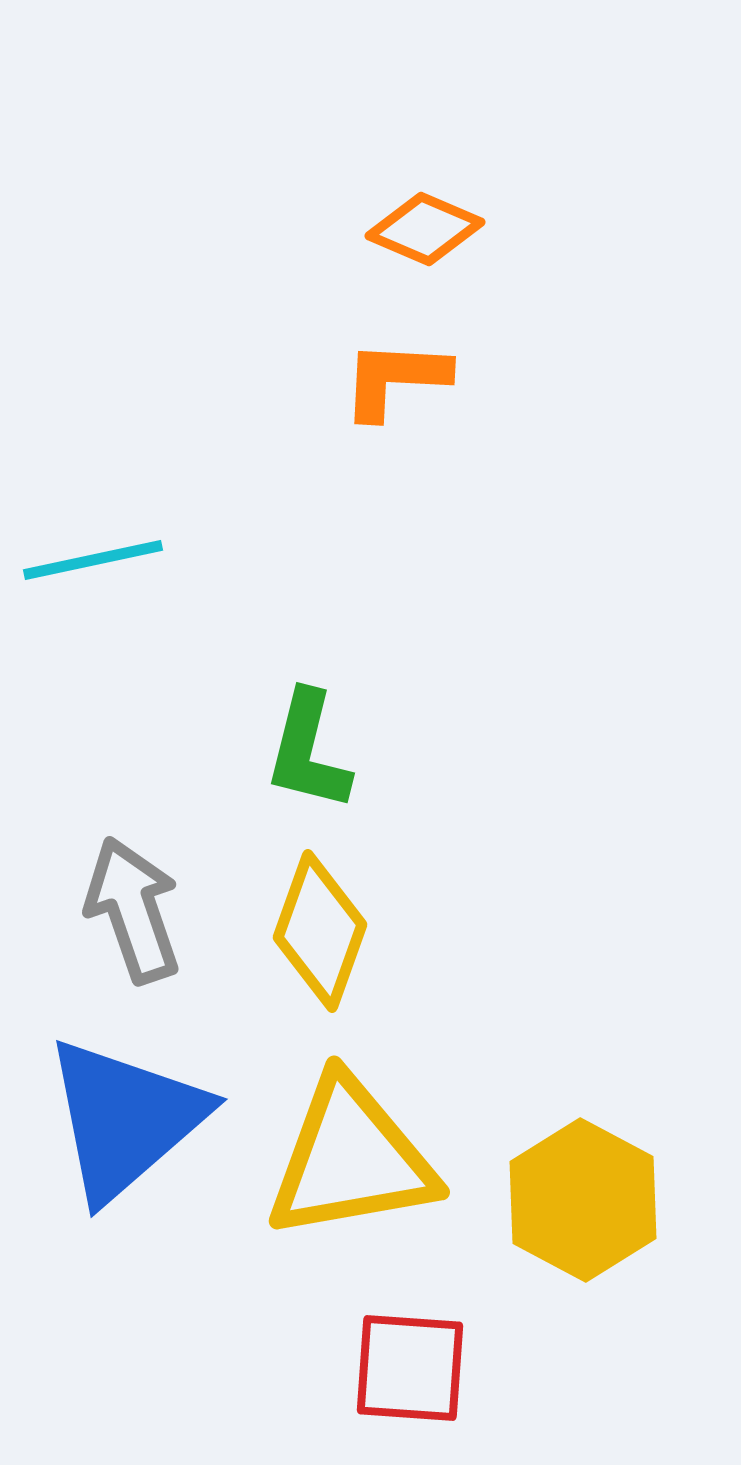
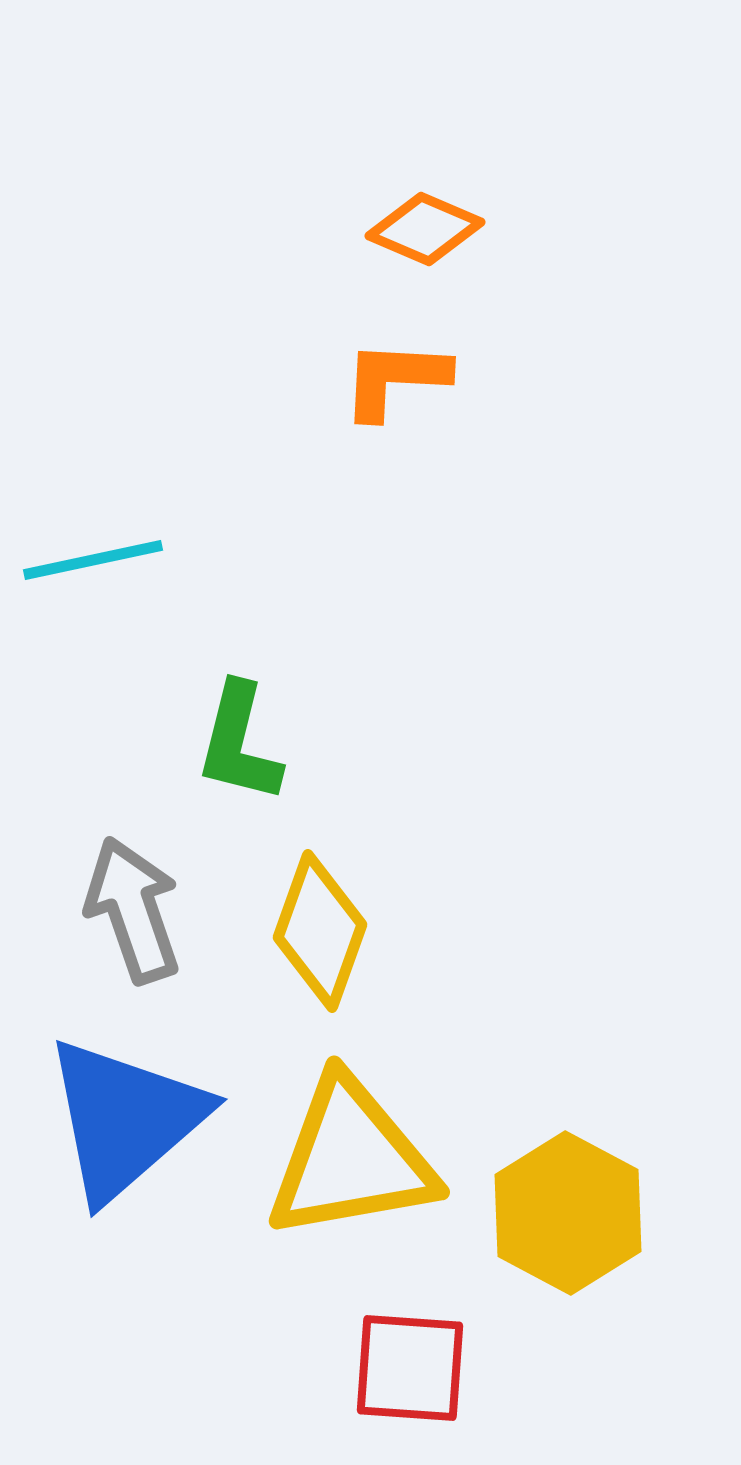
green L-shape: moved 69 px left, 8 px up
yellow hexagon: moved 15 px left, 13 px down
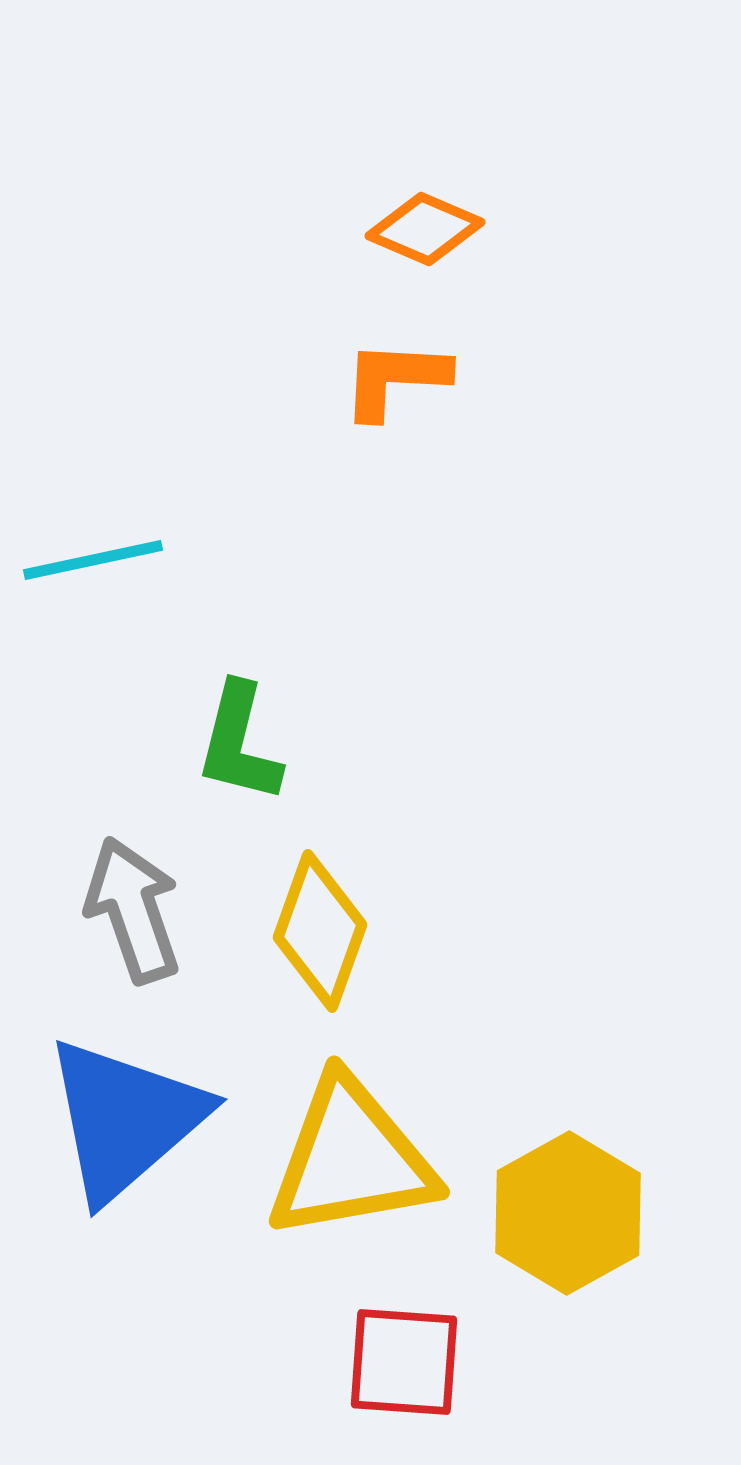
yellow hexagon: rotated 3 degrees clockwise
red square: moved 6 px left, 6 px up
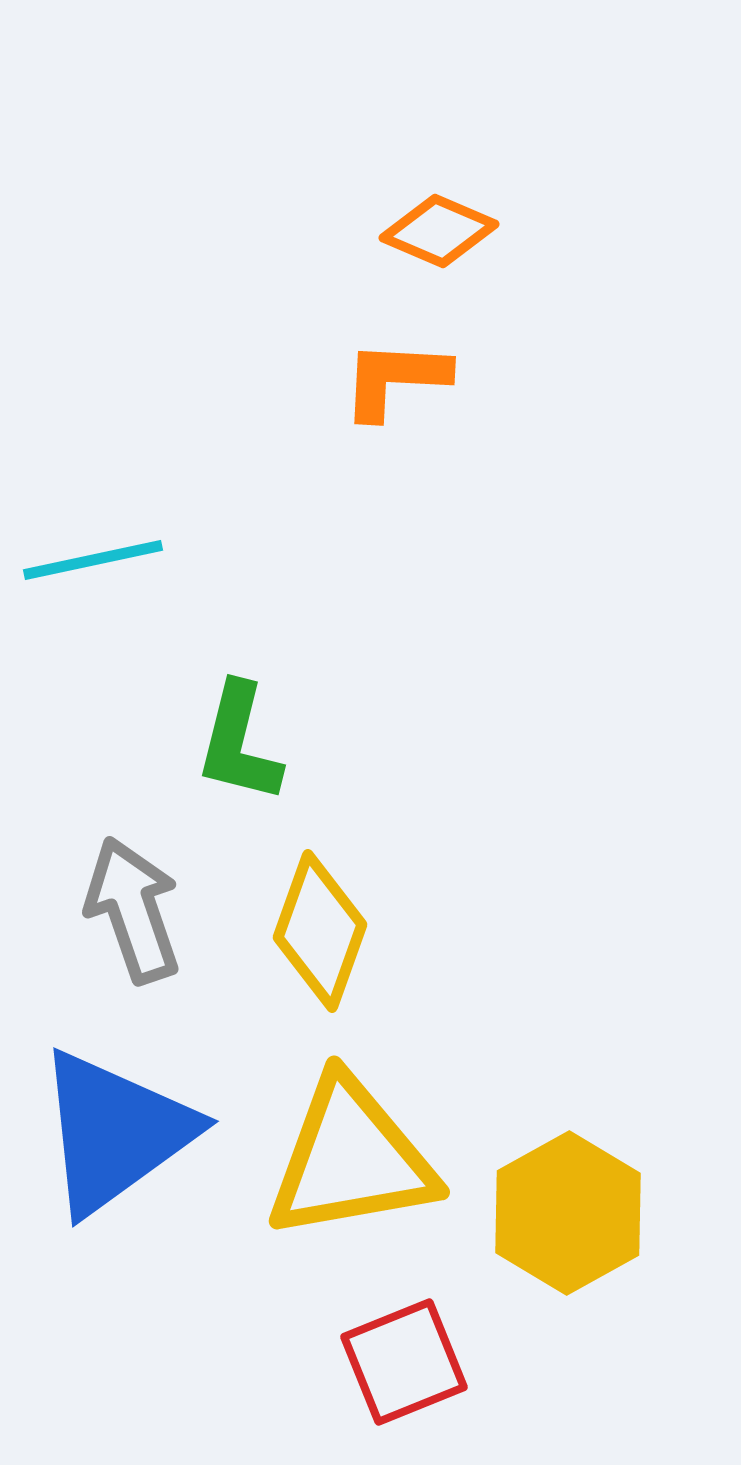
orange diamond: moved 14 px right, 2 px down
blue triangle: moved 10 px left, 13 px down; rotated 5 degrees clockwise
red square: rotated 26 degrees counterclockwise
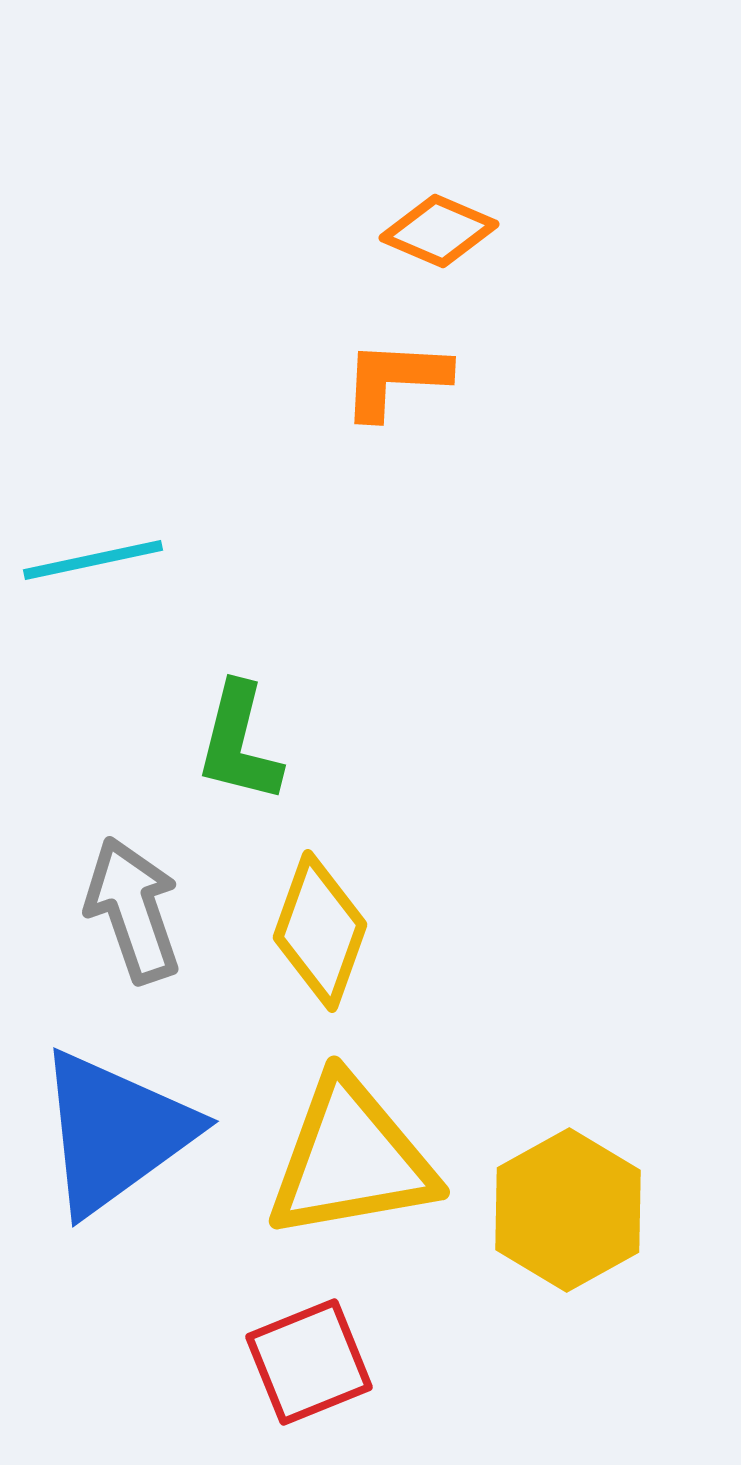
yellow hexagon: moved 3 px up
red square: moved 95 px left
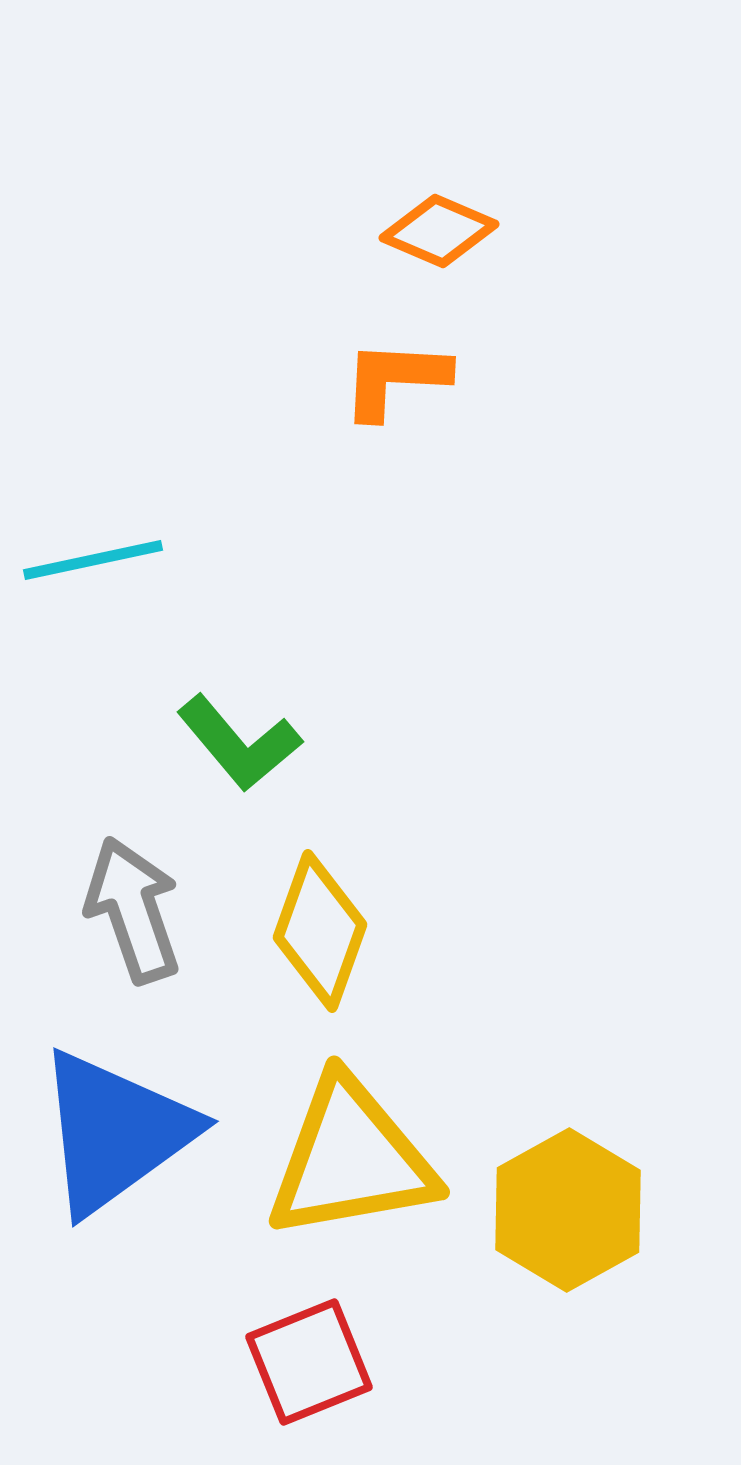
green L-shape: rotated 54 degrees counterclockwise
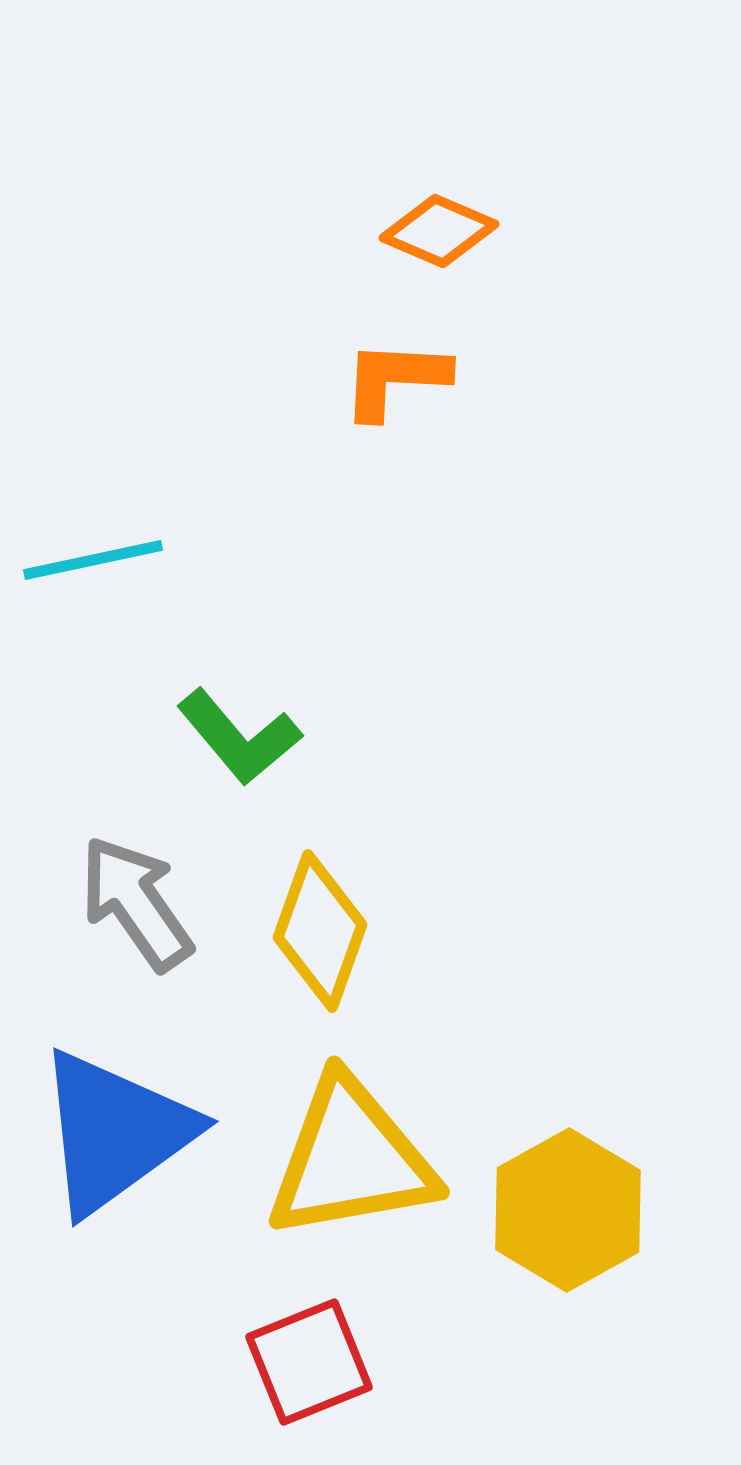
green L-shape: moved 6 px up
gray arrow: moved 3 px right, 7 px up; rotated 16 degrees counterclockwise
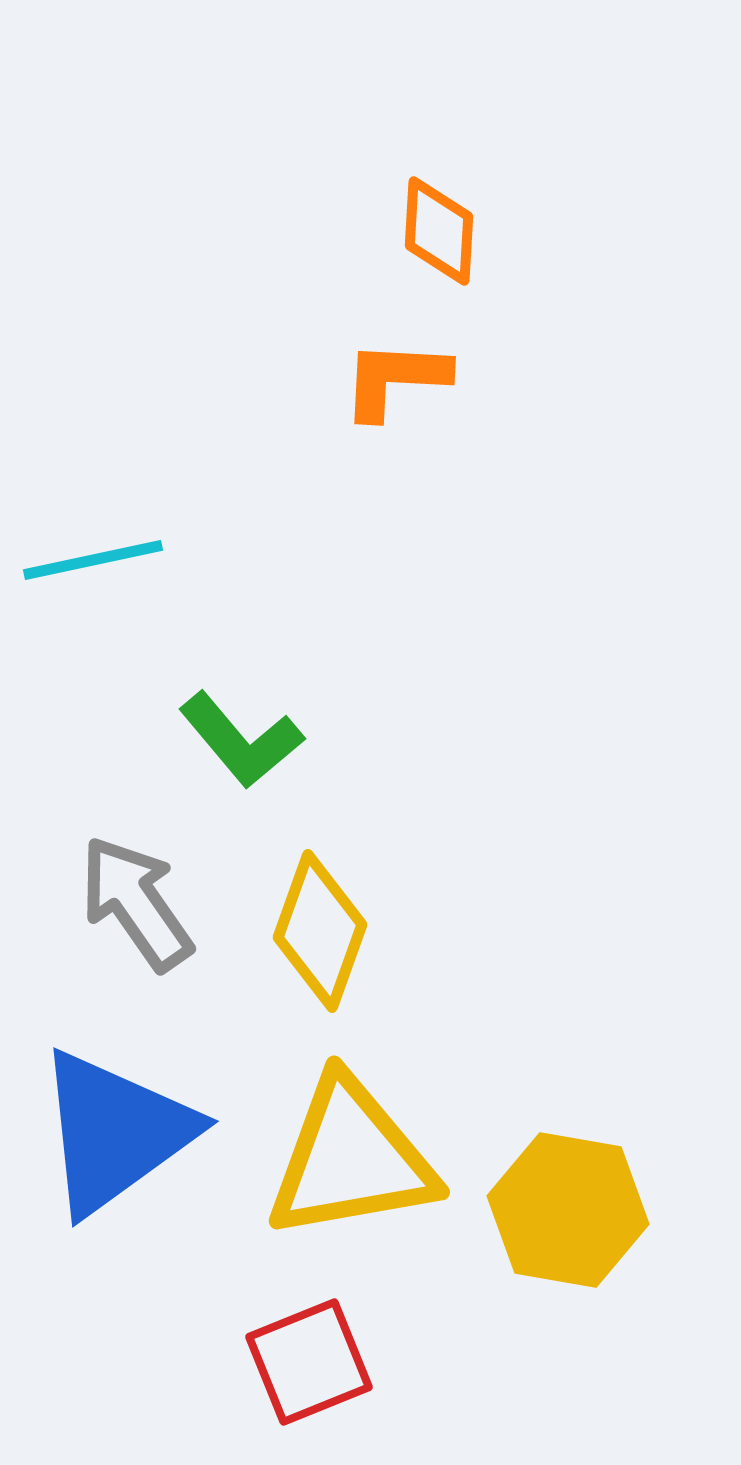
orange diamond: rotated 70 degrees clockwise
green L-shape: moved 2 px right, 3 px down
yellow hexagon: rotated 21 degrees counterclockwise
